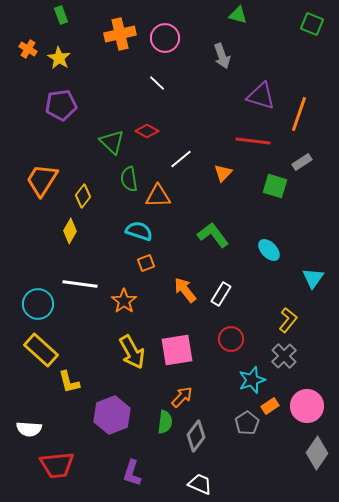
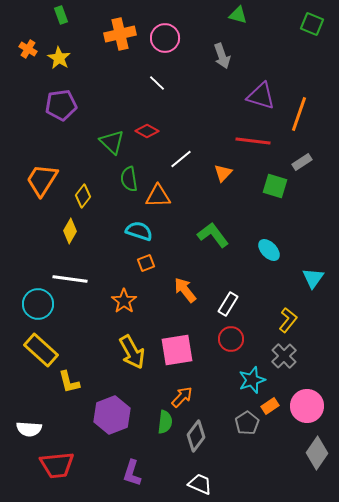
white line at (80, 284): moved 10 px left, 5 px up
white rectangle at (221, 294): moved 7 px right, 10 px down
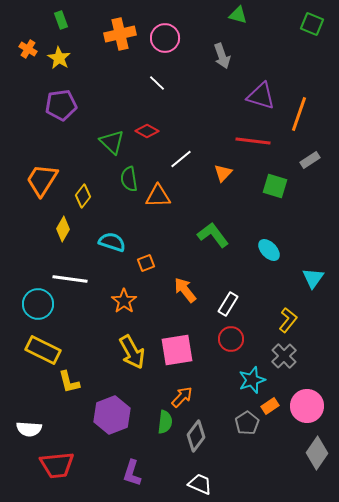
green rectangle at (61, 15): moved 5 px down
gray rectangle at (302, 162): moved 8 px right, 2 px up
yellow diamond at (70, 231): moved 7 px left, 2 px up
cyan semicircle at (139, 231): moved 27 px left, 11 px down
yellow rectangle at (41, 350): moved 2 px right; rotated 16 degrees counterclockwise
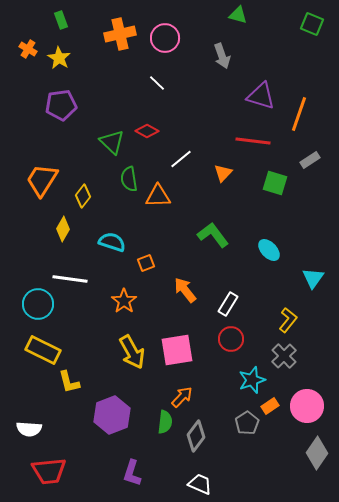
green square at (275, 186): moved 3 px up
red trapezoid at (57, 465): moved 8 px left, 6 px down
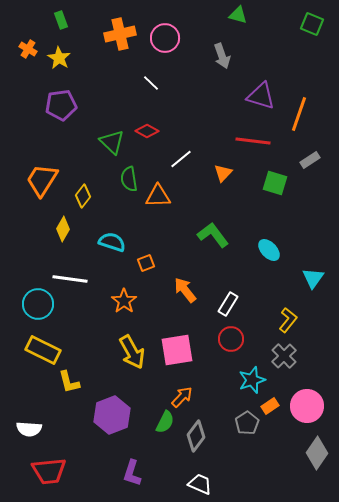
white line at (157, 83): moved 6 px left
green semicircle at (165, 422): rotated 20 degrees clockwise
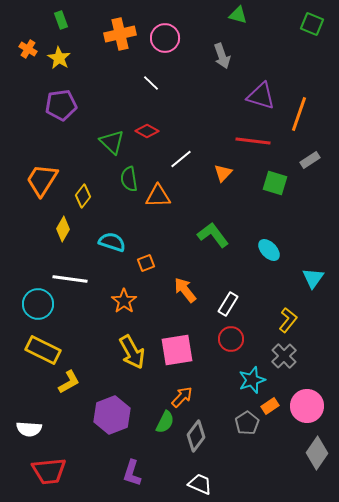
yellow L-shape at (69, 382): rotated 105 degrees counterclockwise
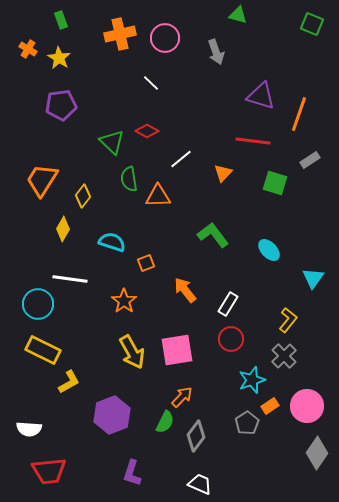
gray arrow at (222, 56): moved 6 px left, 4 px up
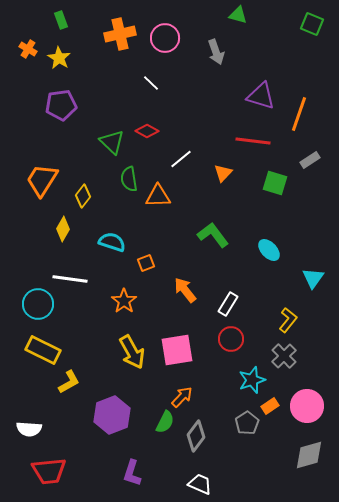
gray diamond at (317, 453): moved 8 px left, 2 px down; rotated 40 degrees clockwise
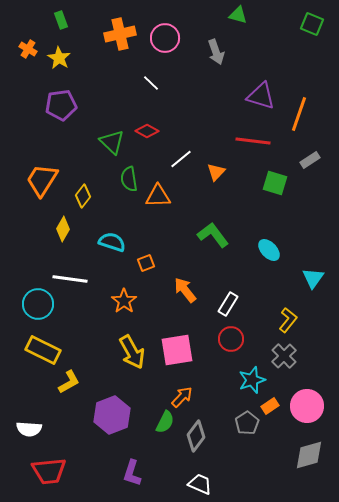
orange triangle at (223, 173): moved 7 px left, 1 px up
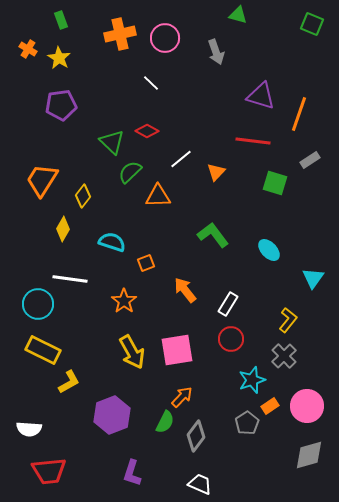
green semicircle at (129, 179): moved 1 px right, 7 px up; rotated 55 degrees clockwise
